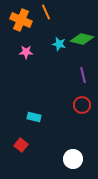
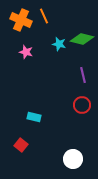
orange line: moved 2 px left, 4 px down
pink star: rotated 16 degrees clockwise
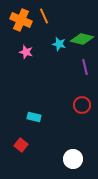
purple line: moved 2 px right, 8 px up
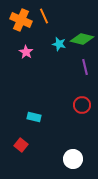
pink star: rotated 16 degrees clockwise
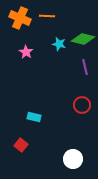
orange line: moved 3 px right; rotated 63 degrees counterclockwise
orange cross: moved 1 px left, 2 px up
green diamond: moved 1 px right
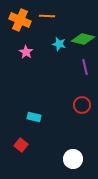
orange cross: moved 2 px down
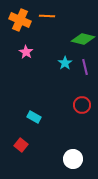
cyan star: moved 6 px right, 19 px down; rotated 24 degrees clockwise
cyan rectangle: rotated 16 degrees clockwise
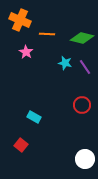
orange line: moved 18 px down
green diamond: moved 1 px left, 1 px up
cyan star: rotated 24 degrees counterclockwise
purple line: rotated 21 degrees counterclockwise
white circle: moved 12 px right
